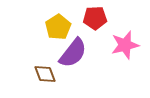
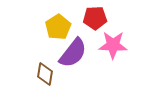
pink star: moved 12 px left; rotated 16 degrees clockwise
brown diamond: rotated 30 degrees clockwise
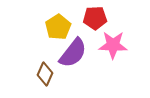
brown diamond: rotated 15 degrees clockwise
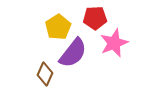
pink star: moved 1 px right, 2 px up; rotated 24 degrees counterclockwise
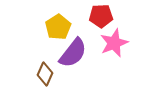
red pentagon: moved 6 px right, 2 px up
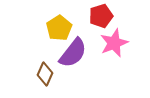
red pentagon: rotated 15 degrees counterclockwise
yellow pentagon: moved 1 px right, 1 px down
